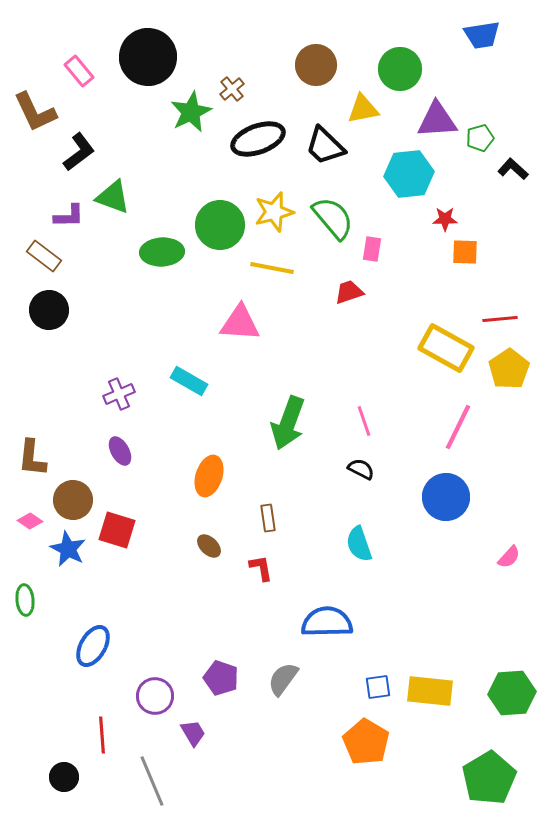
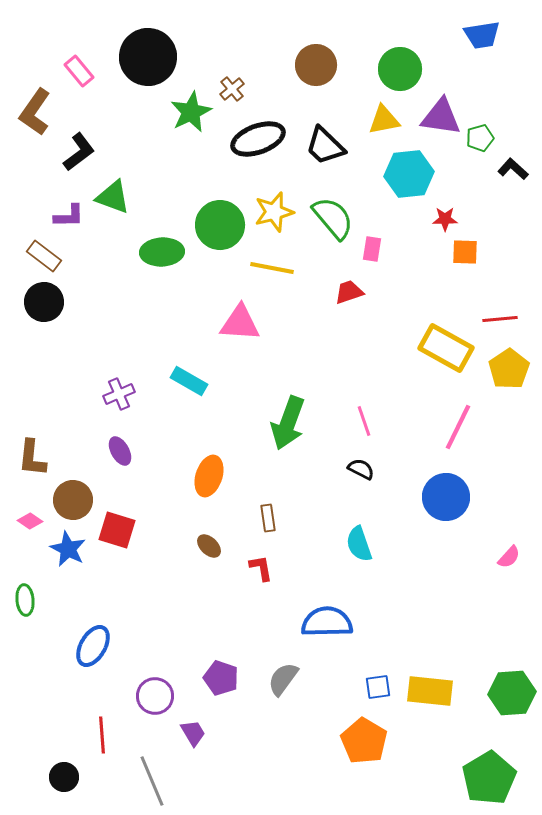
yellow triangle at (363, 109): moved 21 px right, 11 px down
brown L-shape at (35, 112): rotated 60 degrees clockwise
purple triangle at (437, 120): moved 4 px right, 3 px up; rotated 12 degrees clockwise
black circle at (49, 310): moved 5 px left, 8 px up
orange pentagon at (366, 742): moved 2 px left, 1 px up
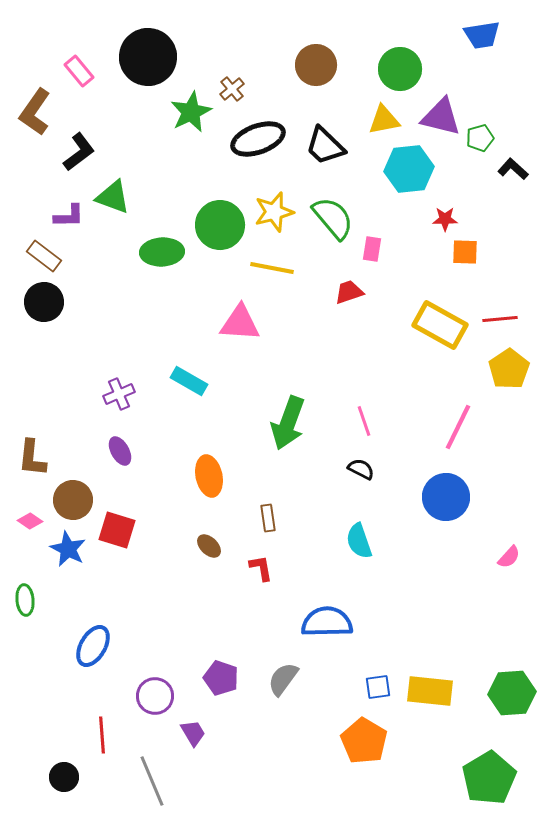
purple triangle at (441, 117): rotated 6 degrees clockwise
cyan hexagon at (409, 174): moved 5 px up
yellow rectangle at (446, 348): moved 6 px left, 23 px up
orange ellipse at (209, 476): rotated 30 degrees counterclockwise
cyan semicircle at (359, 544): moved 3 px up
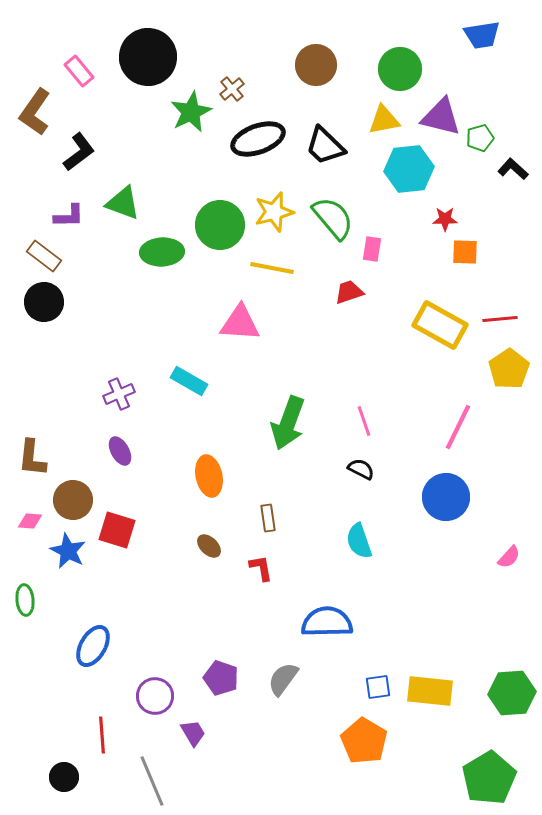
green triangle at (113, 197): moved 10 px right, 6 px down
pink diamond at (30, 521): rotated 30 degrees counterclockwise
blue star at (68, 549): moved 2 px down
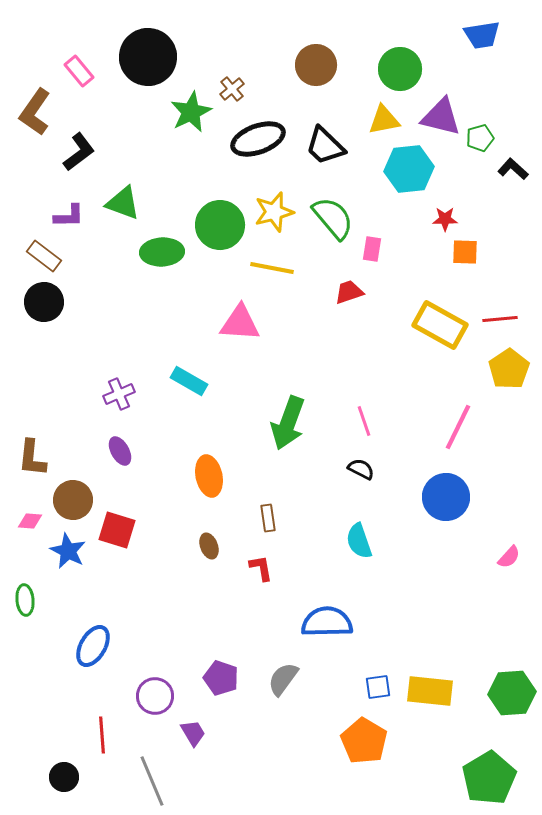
brown ellipse at (209, 546): rotated 25 degrees clockwise
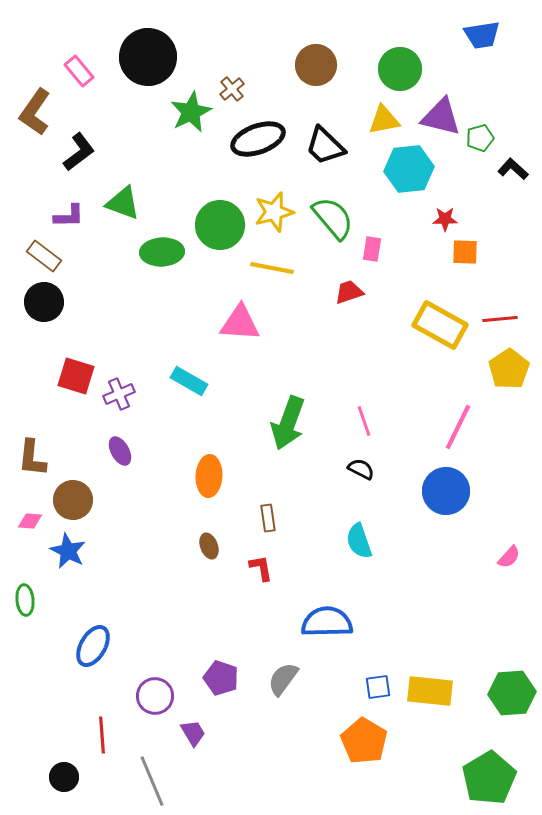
orange ellipse at (209, 476): rotated 15 degrees clockwise
blue circle at (446, 497): moved 6 px up
red square at (117, 530): moved 41 px left, 154 px up
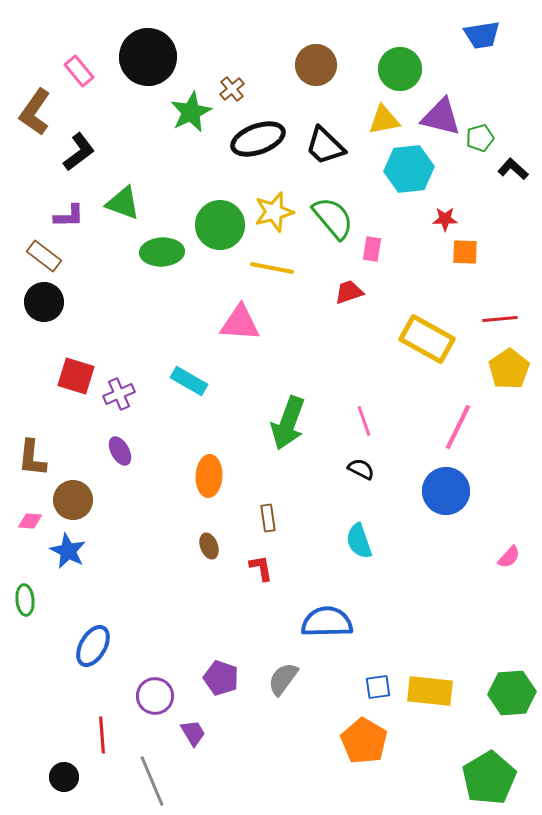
yellow rectangle at (440, 325): moved 13 px left, 14 px down
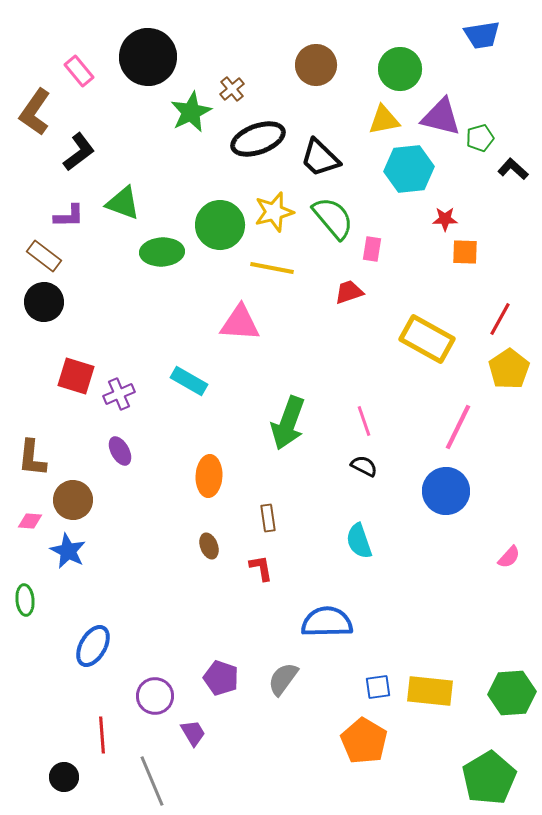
black trapezoid at (325, 146): moved 5 px left, 12 px down
red line at (500, 319): rotated 56 degrees counterclockwise
black semicircle at (361, 469): moved 3 px right, 3 px up
